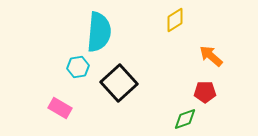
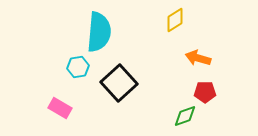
orange arrow: moved 13 px left, 2 px down; rotated 25 degrees counterclockwise
green diamond: moved 3 px up
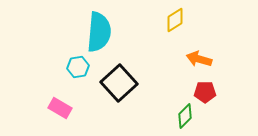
orange arrow: moved 1 px right, 1 px down
green diamond: rotated 25 degrees counterclockwise
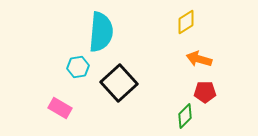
yellow diamond: moved 11 px right, 2 px down
cyan semicircle: moved 2 px right
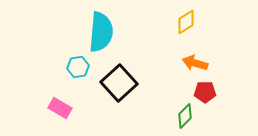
orange arrow: moved 4 px left, 4 px down
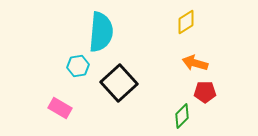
cyan hexagon: moved 1 px up
green diamond: moved 3 px left
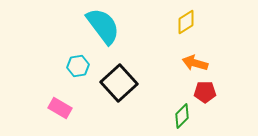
cyan semicircle: moved 2 px right, 6 px up; rotated 42 degrees counterclockwise
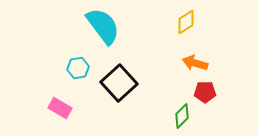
cyan hexagon: moved 2 px down
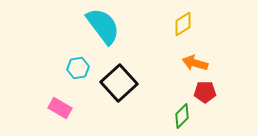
yellow diamond: moved 3 px left, 2 px down
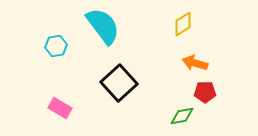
cyan hexagon: moved 22 px left, 22 px up
green diamond: rotated 35 degrees clockwise
